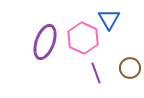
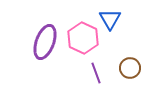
blue triangle: moved 1 px right
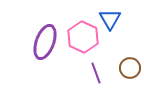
pink hexagon: moved 1 px up
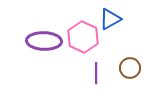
blue triangle: rotated 30 degrees clockwise
purple ellipse: moved 1 px left, 1 px up; rotated 72 degrees clockwise
purple line: rotated 20 degrees clockwise
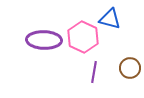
blue triangle: rotated 45 degrees clockwise
purple ellipse: moved 1 px up
purple line: moved 2 px left, 1 px up; rotated 10 degrees clockwise
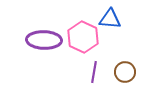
blue triangle: rotated 10 degrees counterclockwise
brown circle: moved 5 px left, 4 px down
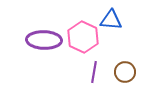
blue triangle: moved 1 px right, 1 px down
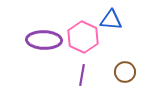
purple line: moved 12 px left, 3 px down
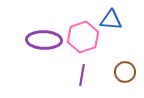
pink hexagon: rotated 16 degrees clockwise
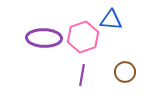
purple ellipse: moved 2 px up
